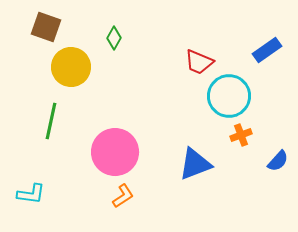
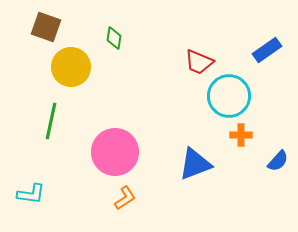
green diamond: rotated 20 degrees counterclockwise
orange cross: rotated 20 degrees clockwise
orange L-shape: moved 2 px right, 2 px down
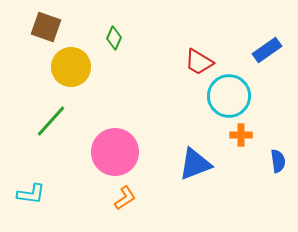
green diamond: rotated 15 degrees clockwise
red trapezoid: rotated 8 degrees clockwise
green line: rotated 30 degrees clockwise
blue semicircle: rotated 50 degrees counterclockwise
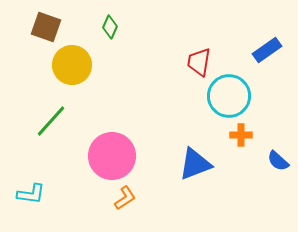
green diamond: moved 4 px left, 11 px up
red trapezoid: rotated 68 degrees clockwise
yellow circle: moved 1 px right, 2 px up
pink circle: moved 3 px left, 4 px down
blue semicircle: rotated 140 degrees clockwise
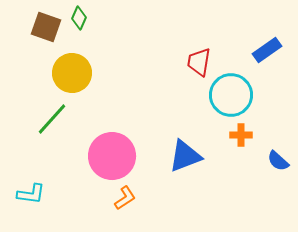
green diamond: moved 31 px left, 9 px up
yellow circle: moved 8 px down
cyan circle: moved 2 px right, 1 px up
green line: moved 1 px right, 2 px up
blue triangle: moved 10 px left, 8 px up
